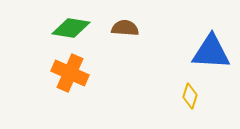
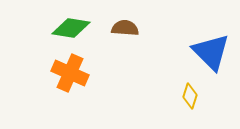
blue triangle: rotated 42 degrees clockwise
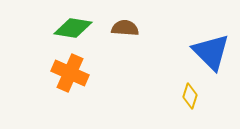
green diamond: moved 2 px right
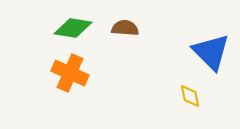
yellow diamond: rotated 30 degrees counterclockwise
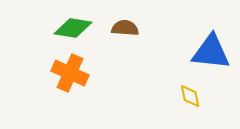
blue triangle: rotated 39 degrees counterclockwise
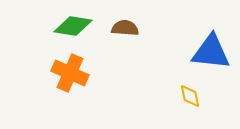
green diamond: moved 2 px up
